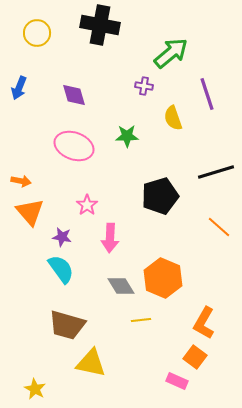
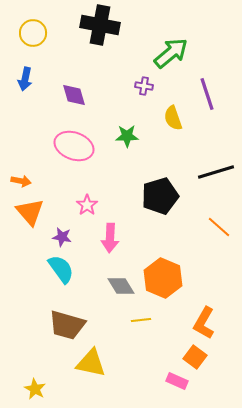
yellow circle: moved 4 px left
blue arrow: moved 6 px right, 9 px up; rotated 10 degrees counterclockwise
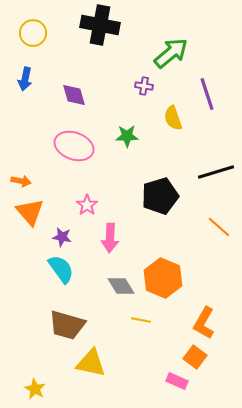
yellow line: rotated 18 degrees clockwise
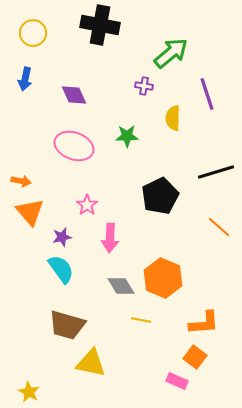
purple diamond: rotated 8 degrees counterclockwise
yellow semicircle: rotated 20 degrees clockwise
black pentagon: rotated 9 degrees counterclockwise
purple star: rotated 24 degrees counterclockwise
orange L-shape: rotated 124 degrees counterclockwise
yellow star: moved 6 px left, 3 px down
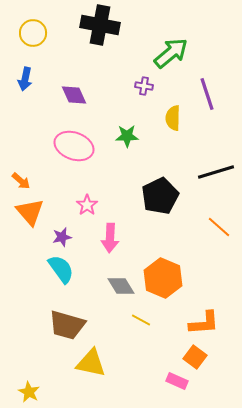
orange arrow: rotated 30 degrees clockwise
yellow line: rotated 18 degrees clockwise
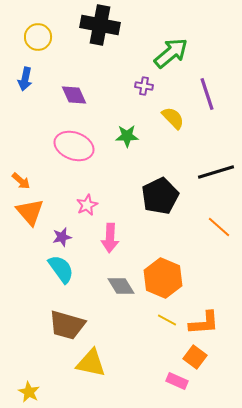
yellow circle: moved 5 px right, 4 px down
yellow semicircle: rotated 135 degrees clockwise
pink star: rotated 10 degrees clockwise
yellow line: moved 26 px right
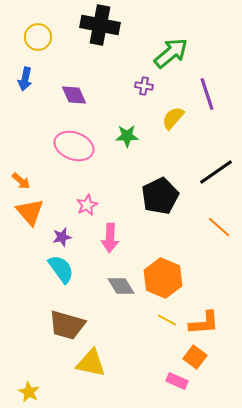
yellow semicircle: rotated 95 degrees counterclockwise
black line: rotated 18 degrees counterclockwise
